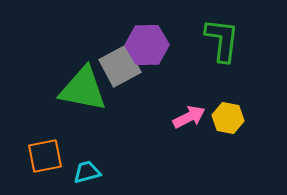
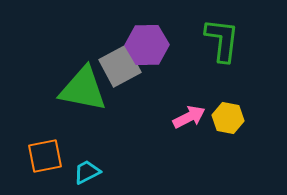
cyan trapezoid: rotated 12 degrees counterclockwise
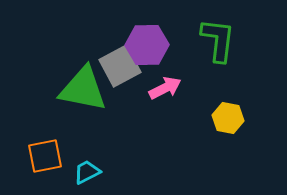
green L-shape: moved 4 px left
pink arrow: moved 24 px left, 29 px up
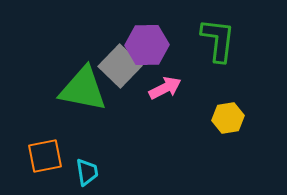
gray square: rotated 18 degrees counterclockwise
yellow hexagon: rotated 20 degrees counterclockwise
cyan trapezoid: rotated 108 degrees clockwise
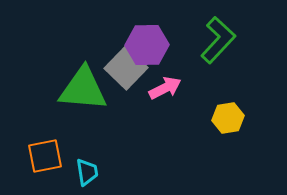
green L-shape: rotated 36 degrees clockwise
gray square: moved 6 px right, 2 px down
green triangle: rotated 6 degrees counterclockwise
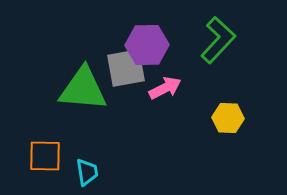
gray square: rotated 36 degrees clockwise
yellow hexagon: rotated 12 degrees clockwise
orange square: rotated 12 degrees clockwise
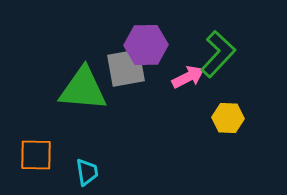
green L-shape: moved 14 px down
purple hexagon: moved 1 px left
pink arrow: moved 23 px right, 11 px up
orange square: moved 9 px left, 1 px up
